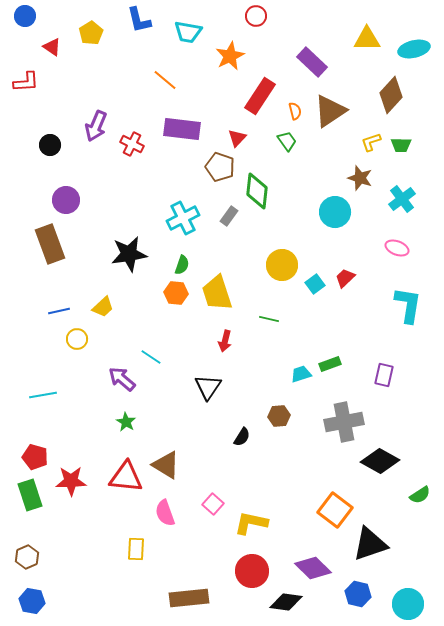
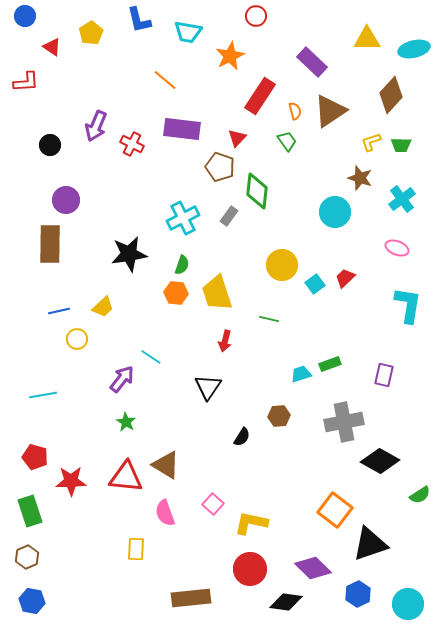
brown rectangle at (50, 244): rotated 21 degrees clockwise
purple arrow at (122, 379): rotated 88 degrees clockwise
green rectangle at (30, 495): moved 16 px down
red circle at (252, 571): moved 2 px left, 2 px up
blue hexagon at (358, 594): rotated 20 degrees clockwise
brown rectangle at (189, 598): moved 2 px right
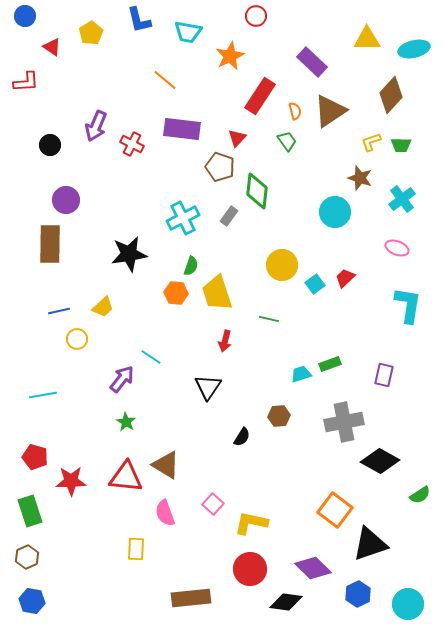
green semicircle at (182, 265): moved 9 px right, 1 px down
